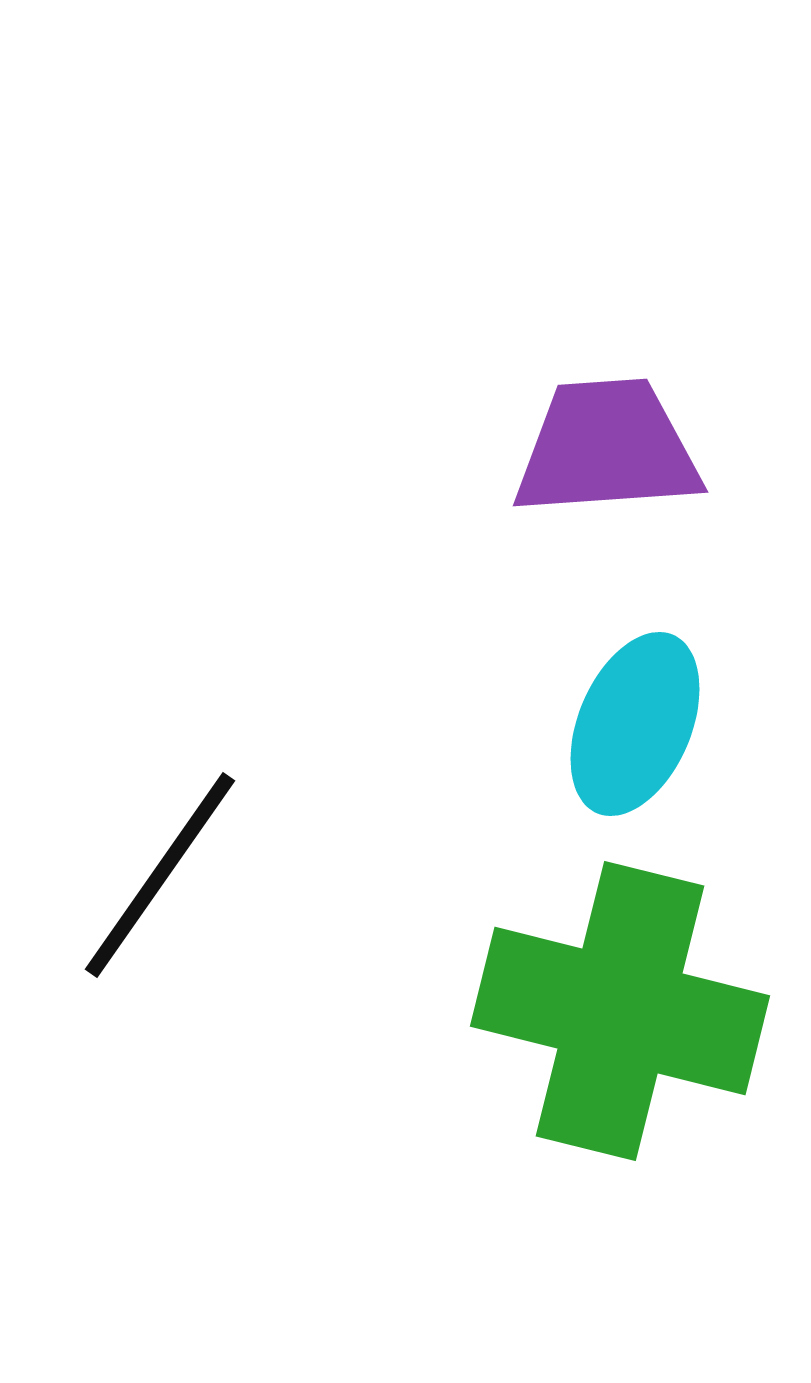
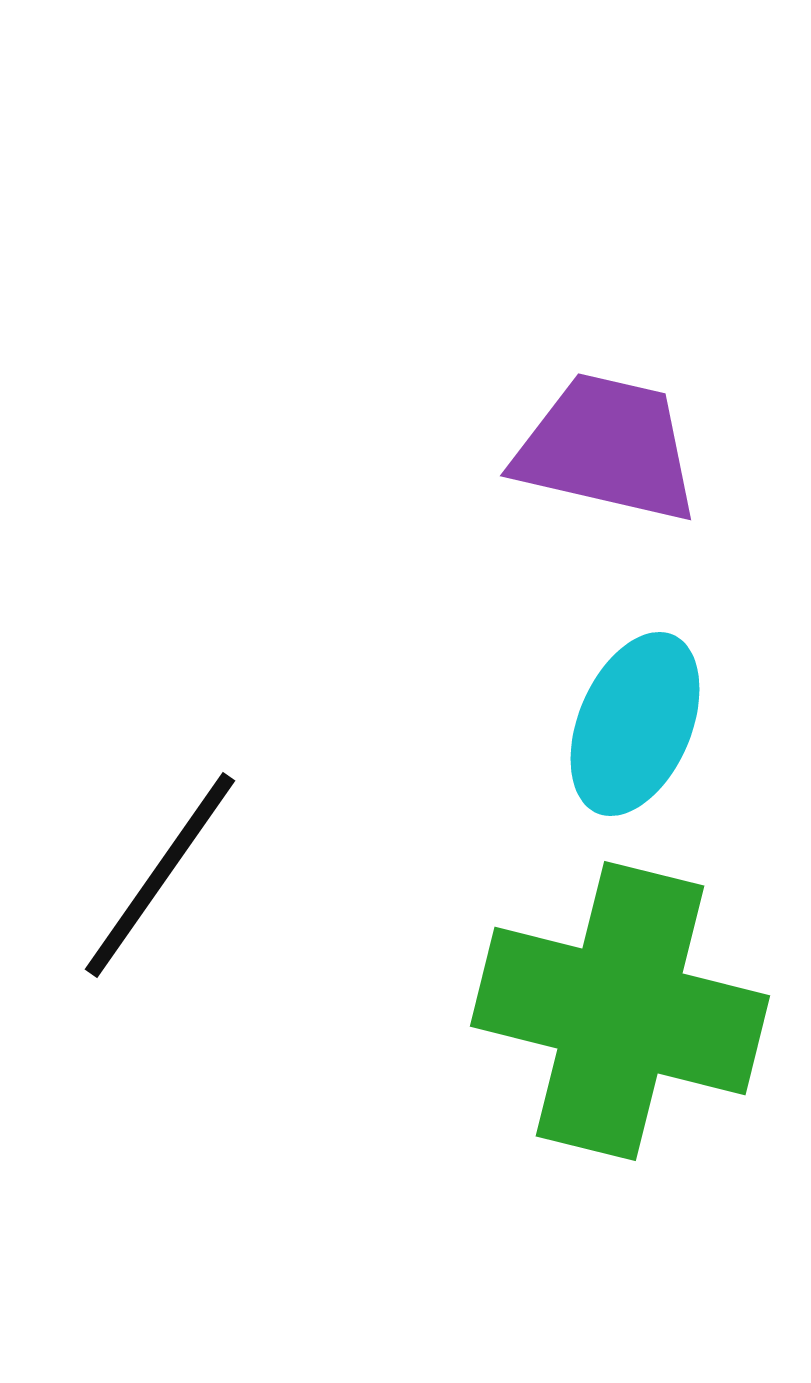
purple trapezoid: rotated 17 degrees clockwise
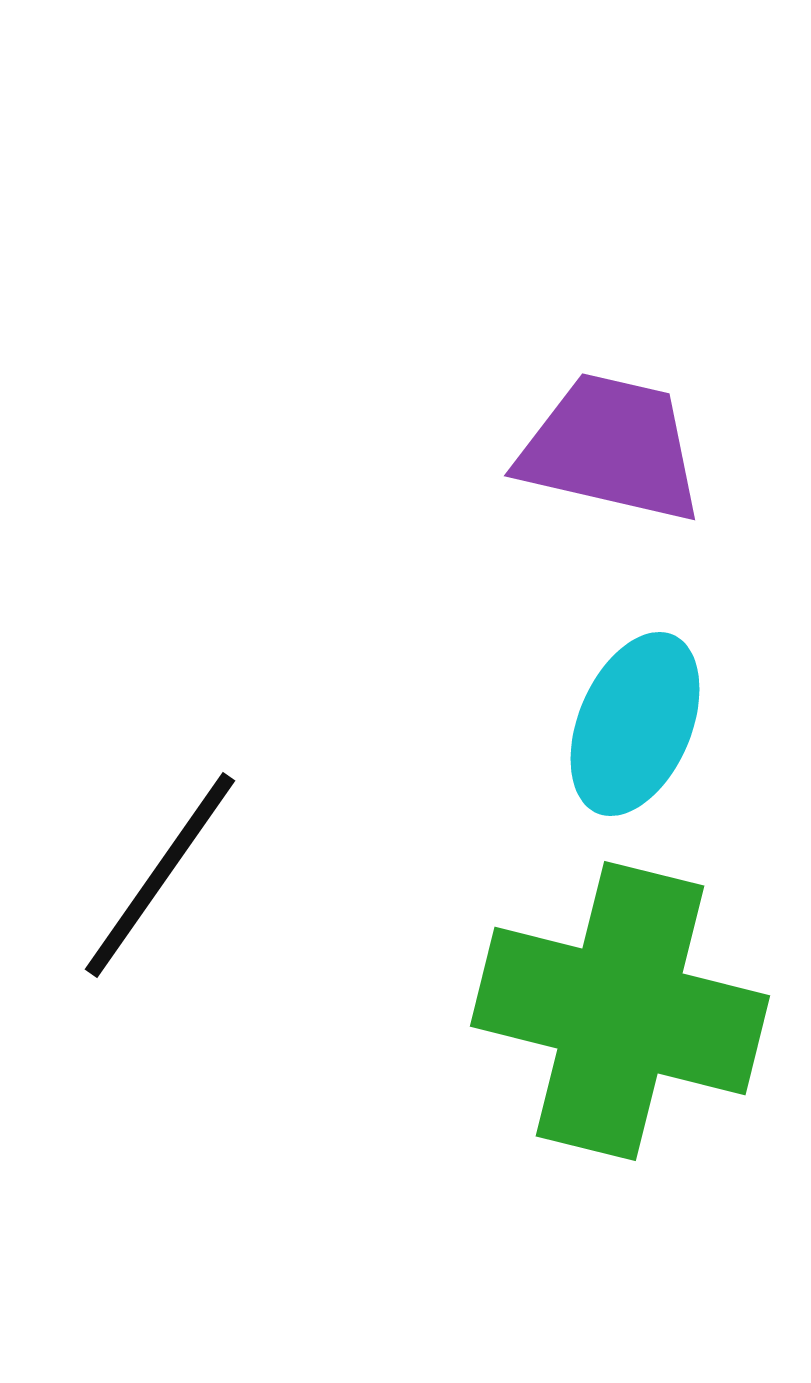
purple trapezoid: moved 4 px right
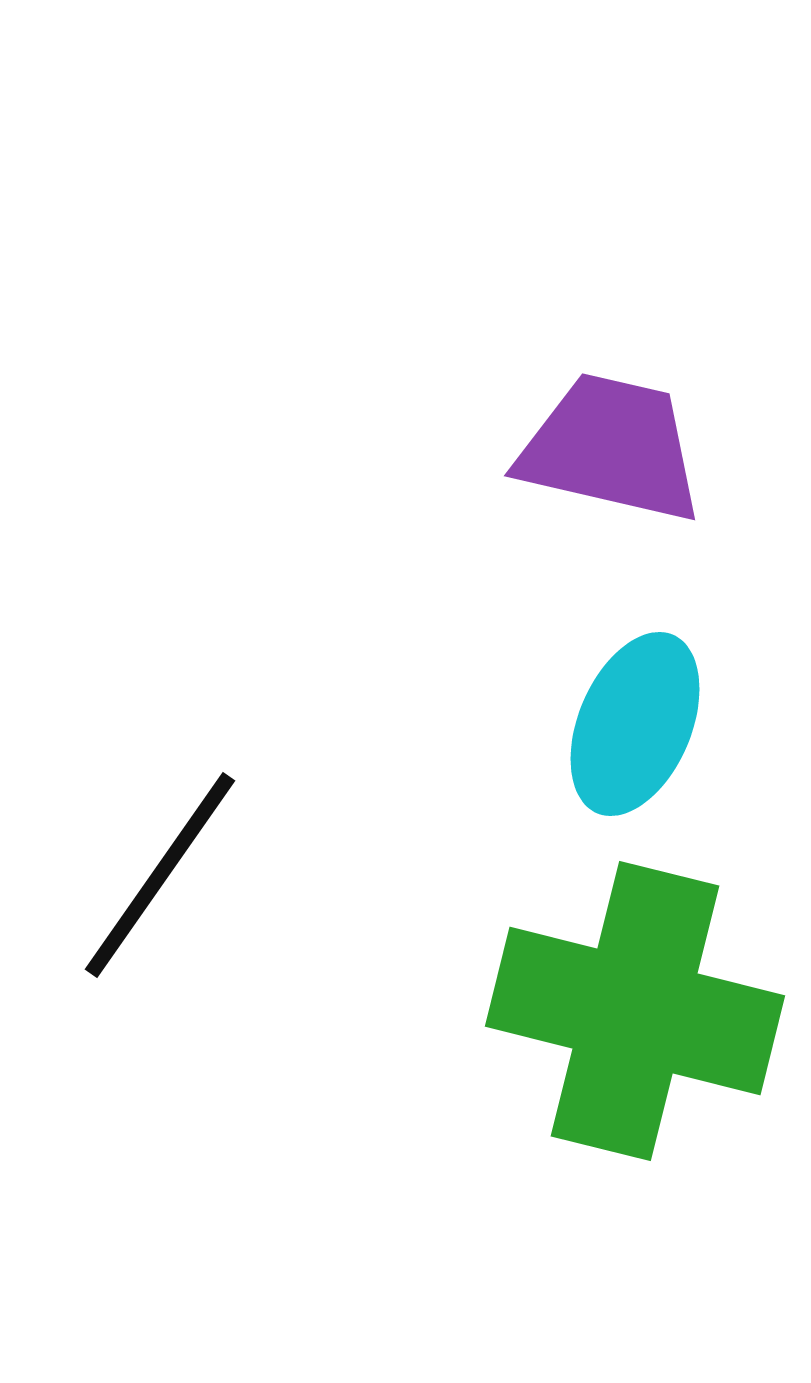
green cross: moved 15 px right
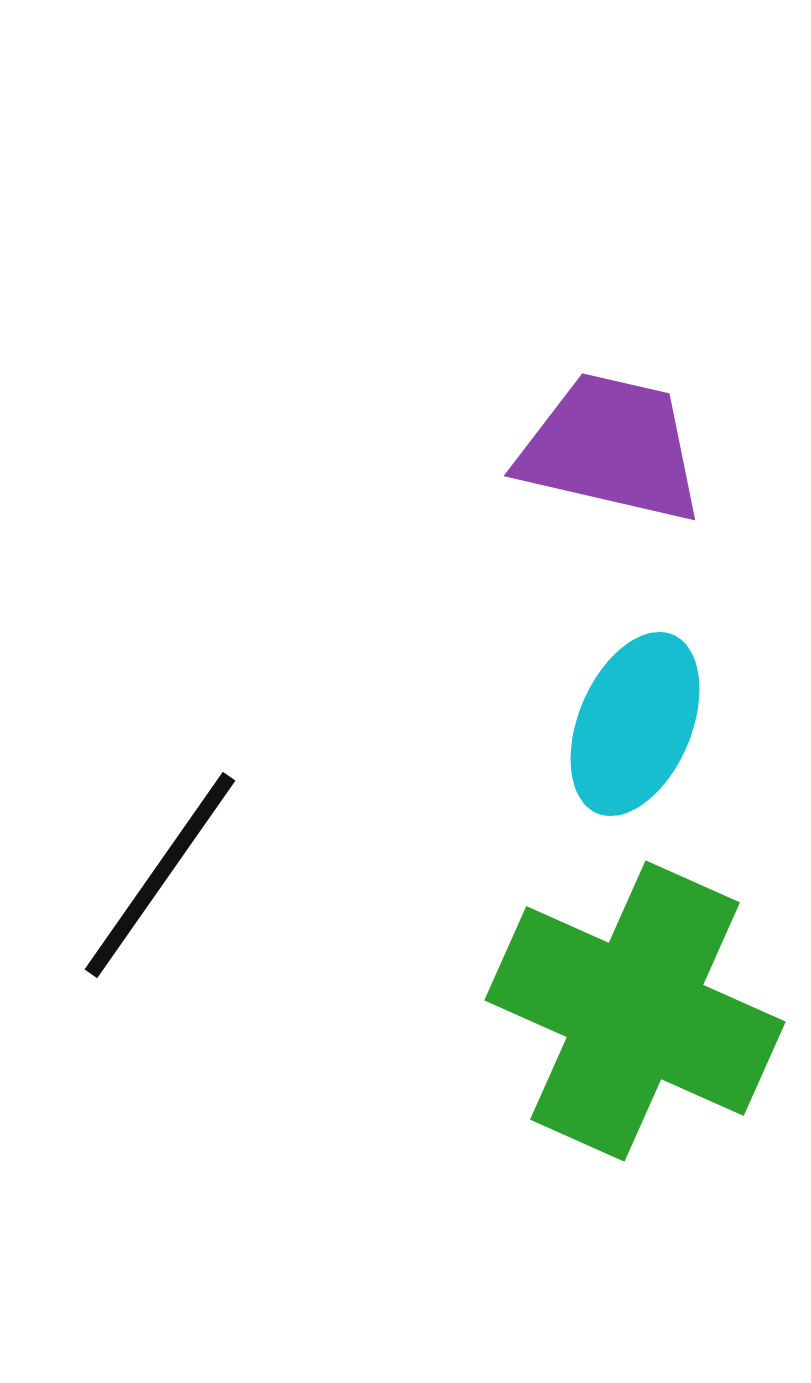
green cross: rotated 10 degrees clockwise
